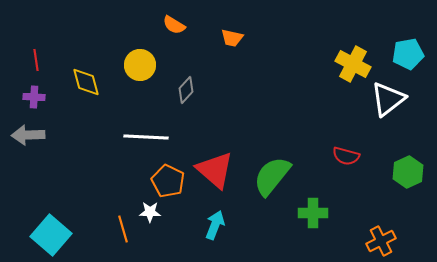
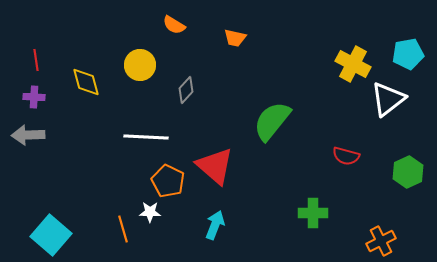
orange trapezoid: moved 3 px right
red triangle: moved 4 px up
green semicircle: moved 55 px up
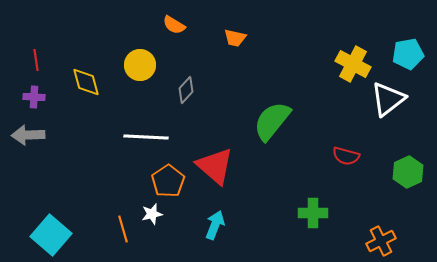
orange pentagon: rotated 12 degrees clockwise
white star: moved 2 px right, 2 px down; rotated 15 degrees counterclockwise
